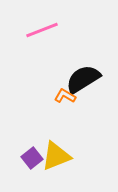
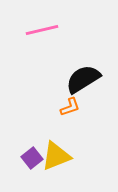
pink line: rotated 8 degrees clockwise
orange L-shape: moved 5 px right, 11 px down; rotated 130 degrees clockwise
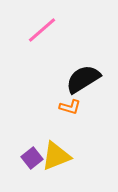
pink line: rotated 28 degrees counterclockwise
orange L-shape: rotated 35 degrees clockwise
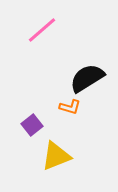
black semicircle: moved 4 px right, 1 px up
purple square: moved 33 px up
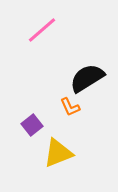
orange L-shape: rotated 50 degrees clockwise
yellow triangle: moved 2 px right, 3 px up
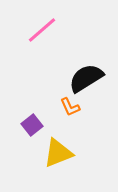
black semicircle: moved 1 px left
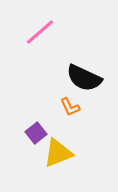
pink line: moved 2 px left, 2 px down
black semicircle: moved 2 px left; rotated 123 degrees counterclockwise
purple square: moved 4 px right, 8 px down
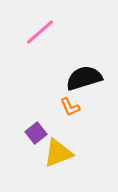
black semicircle: rotated 138 degrees clockwise
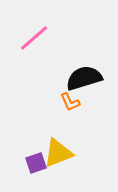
pink line: moved 6 px left, 6 px down
orange L-shape: moved 5 px up
purple square: moved 30 px down; rotated 20 degrees clockwise
